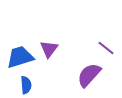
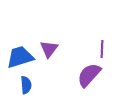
purple line: moved 4 px left, 1 px down; rotated 54 degrees clockwise
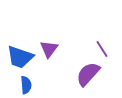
purple line: rotated 36 degrees counterclockwise
blue trapezoid: rotated 144 degrees counterclockwise
purple semicircle: moved 1 px left, 1 px up
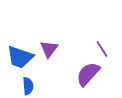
blue semicircle: moved 2 px right, 1 px down
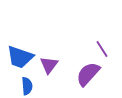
purple triangle: moved 16 px down
blue semicircle: moved 1 px left
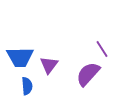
blue trapezoid: rotated 20 degrees counterclockwise
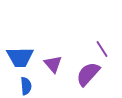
purple triangle: moved 4 px right, 1 px up; rotated 18 degrees counterclockwise
blue semicircle: moved 1 px left
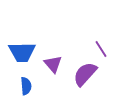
purple line: moved 1 px left
blue trapezoid: moved 2 px right, 5 px up
purple semicircle: moved 3 px left
